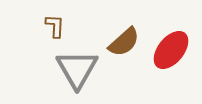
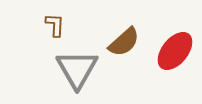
brown L-shape: moved 1 px up
red ellipse: moved 4 px right, 1 px down
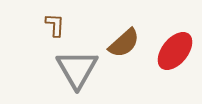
brown semicircle: moved 1 px down
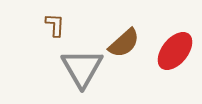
gray triangle: moved 5 px right, 1 px up
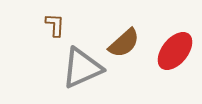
gray triangle: rotated 36 degrees clockwise
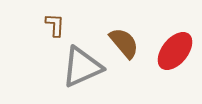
brown semicircle: rotated 88 degrees counterclockwise
gray triangle: moved 1 px up
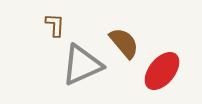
red ellipse: moved 13 px left, 20 px down
gray triangle: moved 2 px up
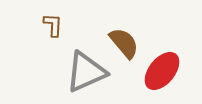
brown L-shape: moved 2 px left
gray triangle: moved 4 px right, 7 px down
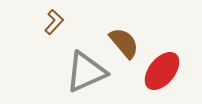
brown L-shape: moved 1 px right, 3 px up; rotated 40 degrees clockwise
